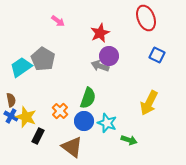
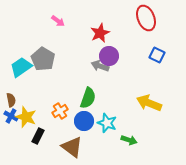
yellow arrow: rotated 85 degrees clockwise
orange cross: rotated 14 degrees clockwise
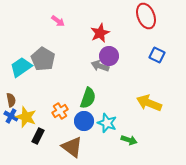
red ellipse: moved 2 px up
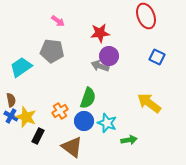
red star: rotated 18 degrees clockwise
blue square: moved 2 px down
gray pentagon: moved 9 px right, 8 px up; rotated 25 degrees counterclockwise
yellow arrow: rotated 15 degrees clockwise
green arrow: rotated 28 degrees counterclockwise
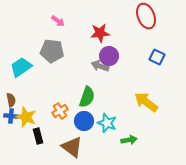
green semicircle: moved 1 px left, 1 px up
yellow arrow: moved 3 px left, 1 px up
blue cross: rotated 24 degrees counterclockwise
black rectangle: rotated 42 degrees counterclockwise
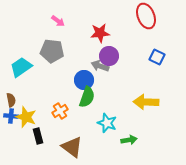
yellow arrow: rotated 35 degrees counterclockwise
blue circle: moved 41 px up
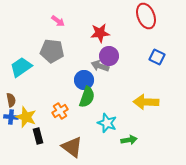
blue cross: moved 1 px down
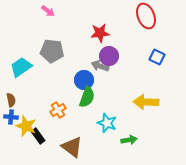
pink arrow: moved 10 px left, 10 px up
orange cross: moved 2 px left, 1 px up
yellow star: moved 9 px down
black rectangle: rotated 21 degrees counterclockwise
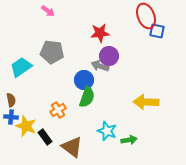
gray pentagon: moved 1 px down
blue square: moved 26 px up; rotated 14 degrees counterclockwise
cyan star: moved 8 px down
black rectangle: moved 7 px right, 1 px down
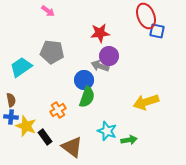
yellow arrow: rotated 20 degrees counterclockwise
